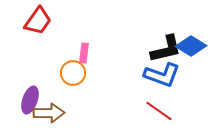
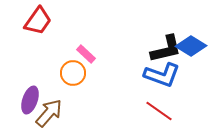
pink rectangle: moved 2 px right, 1 px down; rotated 54 degrees counterclockwise
brown arrow: rotated 48 degrees counterclockwise
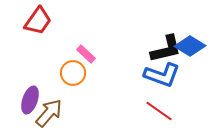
blue diamond: moved 1 px left
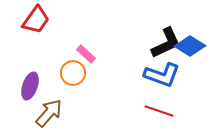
red trapezoid: moved 2 px left, 1 px up
black L-shape: moved 6 px up; rotated 12 degrees counterclockwise
purple ellipse: moved 14 px up
red line: rotated 16 degrees counterclockwise
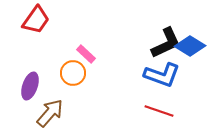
brown arrow: moved 1 px right
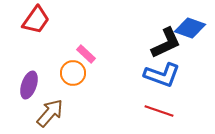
blue diamond: moved 18 px up; rotated 12 degrees counterclockwise
purple ellipse: moved 1 px left, 1 px up
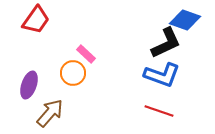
blue diamond: moved 5 px left, 8 px up
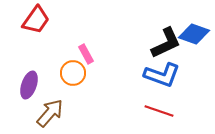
blue diamond: moved 9 px right, 14 px down
pink rectangle: rotated 18 degrees clockwise
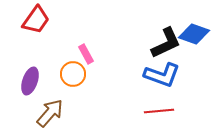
orange circle: moved 1 px down
purple ellipse: moved 1 px right, 4 px up
red line: rotated 24 degrees counterclockwise
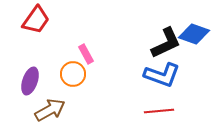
brown arrow: moved 3 px up; rotated 20 degrees clockwise
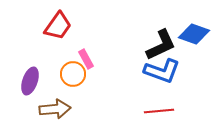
red trapezoid: moved 22 px right, 6 px down
black L-shape: moved 5 px left, 2 px down
pink rectangle: moved 5 px down
blue L-shape: moved 4 px up
brown arrow: moved 5 px right, 1 px up; rotated 24 degrees clockwise
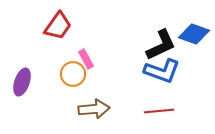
purple ellipse: moved 8 px left, 1 px down
brown arrow: moved 39 px right
